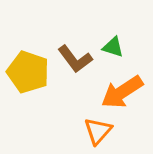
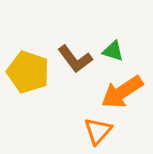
green triangle: moved 4 px down
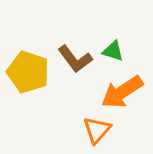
orange triangle: moved 1 px left, 1 px up
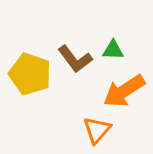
green triangle: moved 1 px up; rotated 15 degrees counterclockwise
yellow pentagon: moved 2 px right, 2 px down
orange arrow: moved 2 px right, 1 px up
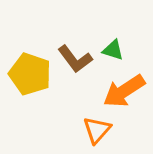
green triangle: rotated 15 degrees clockwise
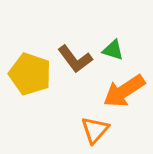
orange triangle: moved 2 px left
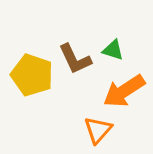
brown L-shape: rotated 12 degrees clockwise
yellow pentagon: moved 2 px right, 1 px down
orange triangle: moved 3 px right
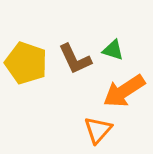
yellow pentagon: moved 6 px left, 12 px up
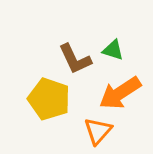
yellow pentagon: moved 23 px right, 36 px down
orange arrow: moved 4 px left, 2 px down
orange triangle: moved 1 px down
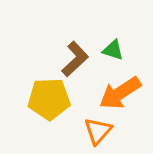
brown L-shape: rotated 108 degrees counterclockwise
yellow pentagon: rotated 21 degrees counterclockwise
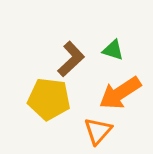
brown L-shape: moved 4 px left
yellow pentagon: rotated 9 degrees clockwise
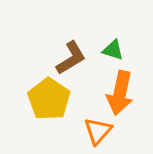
brown L-shape: moved 1 px up; rotated 12 degrees clockwise
orange arrow: rotated 45 degrees counterclockwise
yellow pentagon: rotated 27 degrees clockwise
